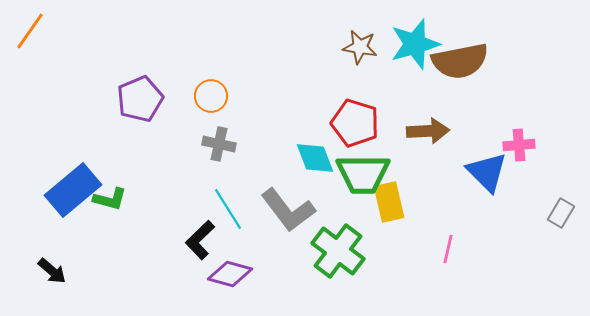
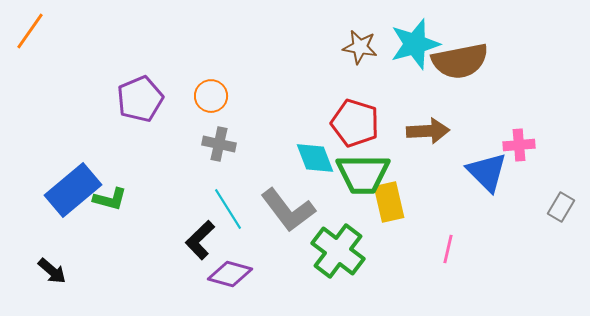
gray rectangle: moved 6 px up
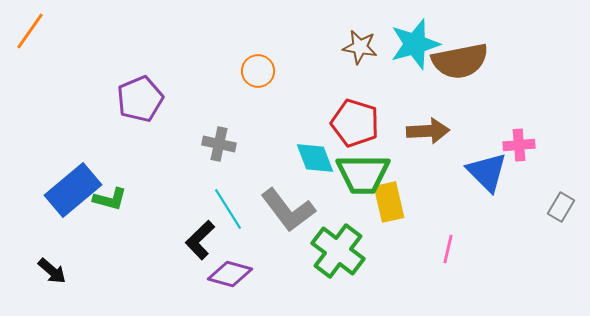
orange circle: moved 47 px right, 25 px up
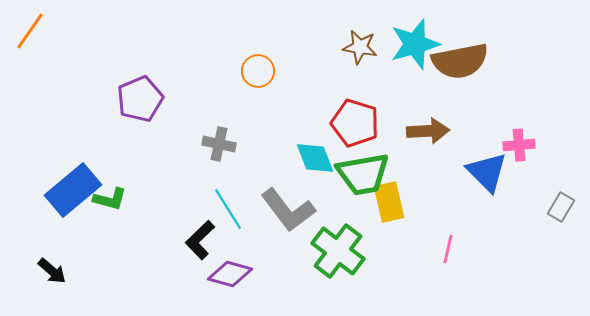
green trapezoid: rotated 10 degrees counterclockwise
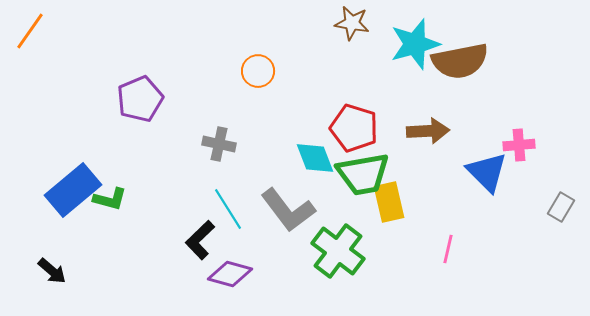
brown star: moved 8 px left, 24 px up
red pentagon: moved 1 px left, 5 px down
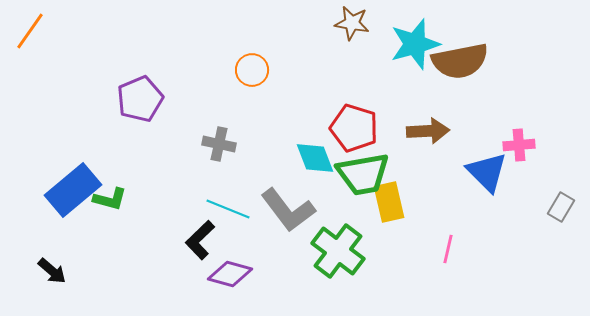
orange circle: moved 6 px left, 1 px up
cyan line: rotated 36 degrees counterclockwise
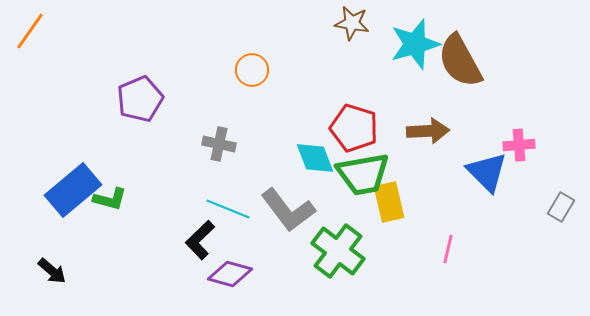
brown semicircle: rotated 72 degrees clockwise
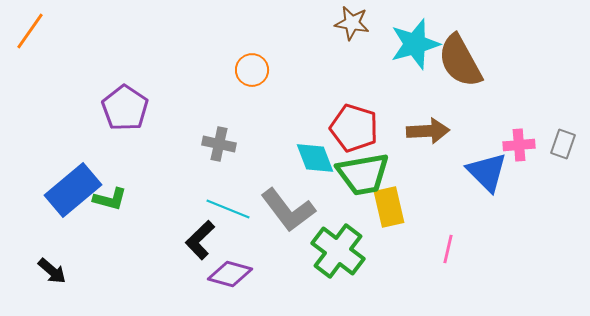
purple pentagon: moved 15 px left, 9 px down; rotated 15 degrees counterclockwise
yellow rectangle: moved 5 px down
gray rectangle: moved 2 px right, 63 px up; rotated 12 degrees counterclockwise
